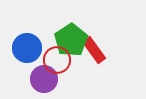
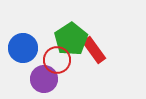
green pentagon: moved 1 px up
blue circle: moved 4 px left
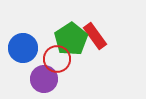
red rectangle: moved 1 px right, 14 px up
red circle: moved 1 px up
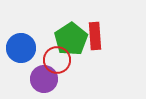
red rectangle: rotated 32 degrees clockwise
blue circle: moved 2 px left
red circle: moved 1 px down
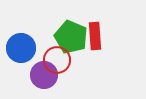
green pentagon: moved 2 px up; rotated 16 degrees counterclockwise
purple circle: moved 4 px up
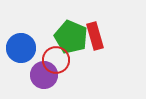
red rectangle: rotated 12 degrees counterclockwise
red circle: moved 1 px left
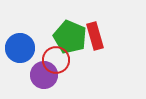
green pentagon: moved 1 px left
blue circle: moved 1 px left
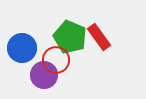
red rectangle: moved 4 px right, 1 px down; rotated 20 degrees counterclockwise
blue circle: moved 2 px right
